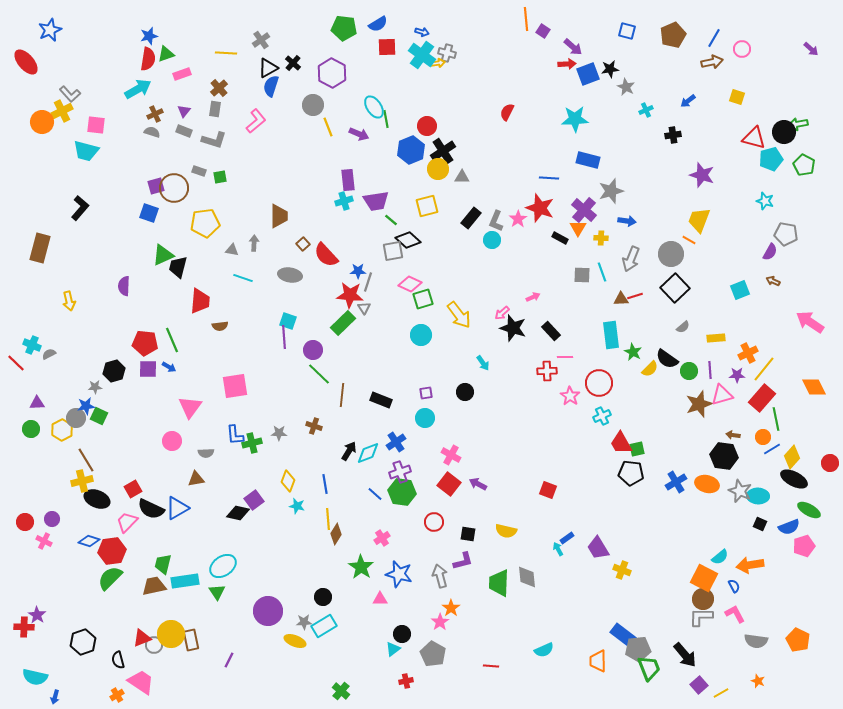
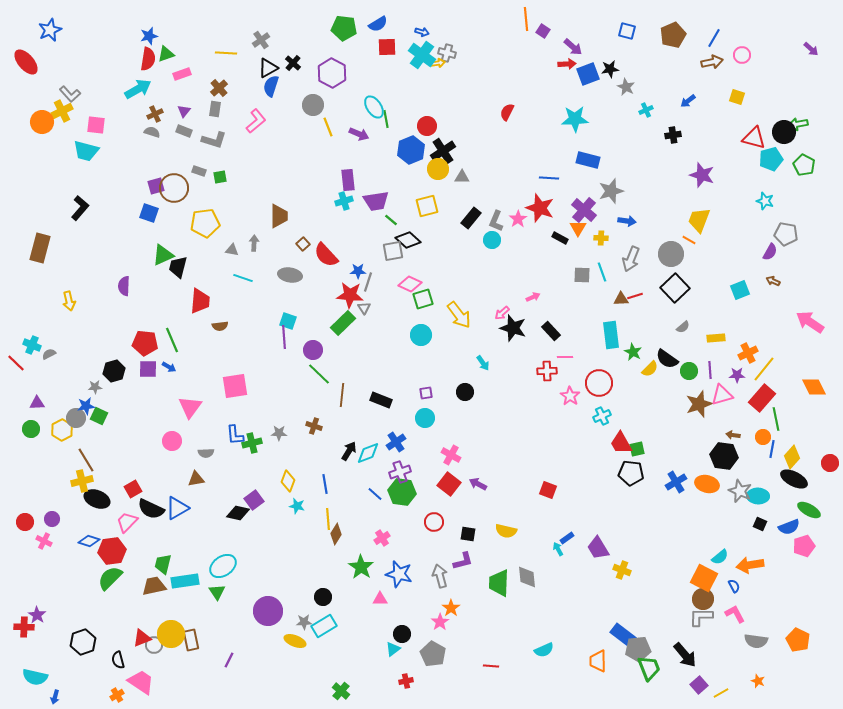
pink circle at (742, 49): moved 6 px down
blue line at (772, 449): rotated 48 degrees counterclockwise
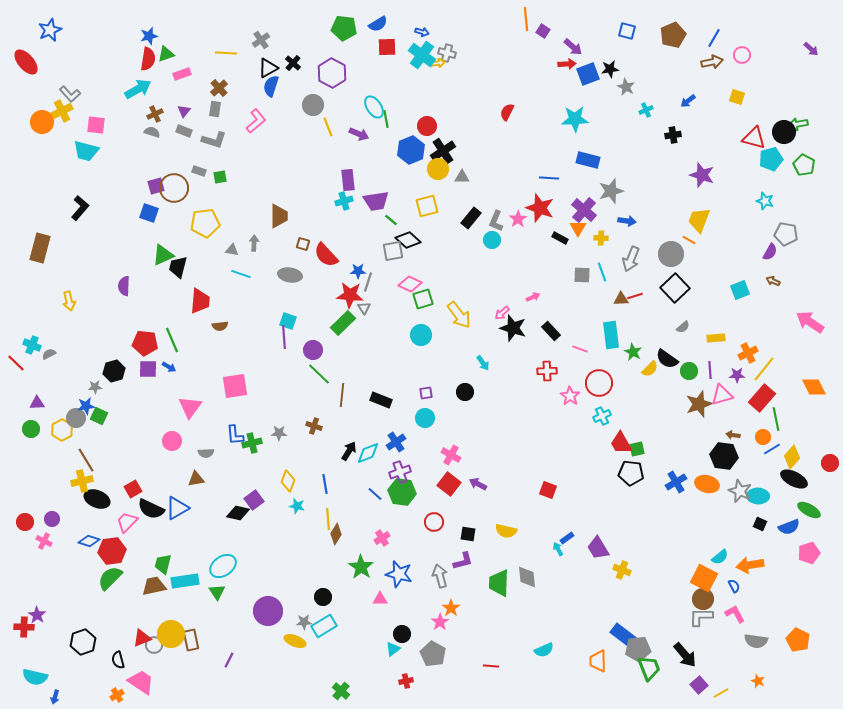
brown square at (303, 244): rotated 32 degrees counterclockwise
cyan line at (243, 278): moved 2 px left, 4 px up
pink line at (565, 357): moved 15 px right, 8 px up; rotated 21 degrees clockwise
blue line at (772, 449): rotated 48 degrees clockwise
pink pentagon at (804, 546): moved 5 px right, 7 px down
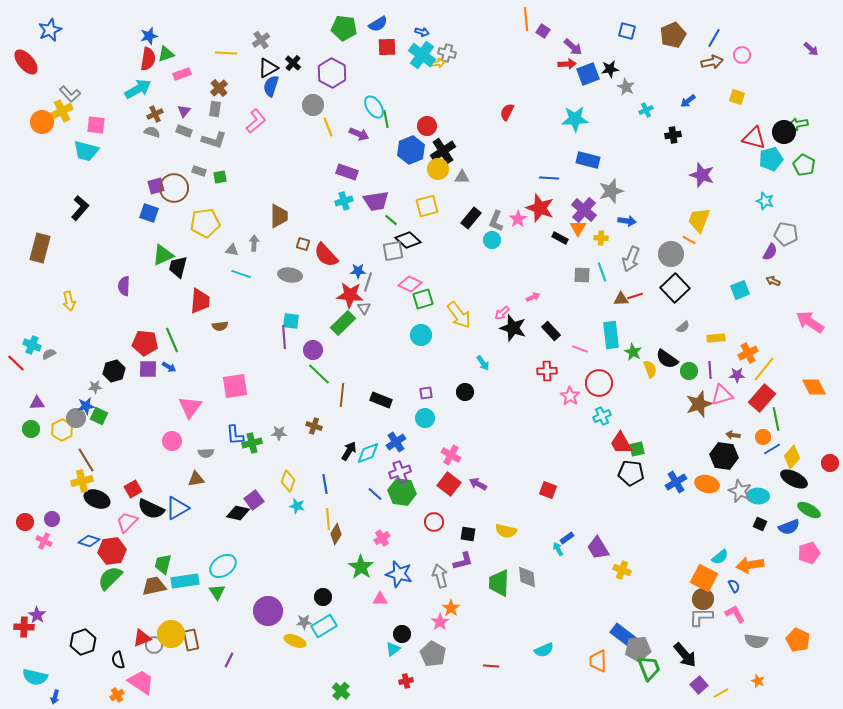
purple rectangle at (348, 180): moved 1 px left, 8 px up; rotated 65 degrees counterclockwise
cyan square at (288, 321): moved 3 px right; rotated 12 degrees counterclockwise
yellow semicircle at (650, 369): rotated 66 degrees counterclockwise
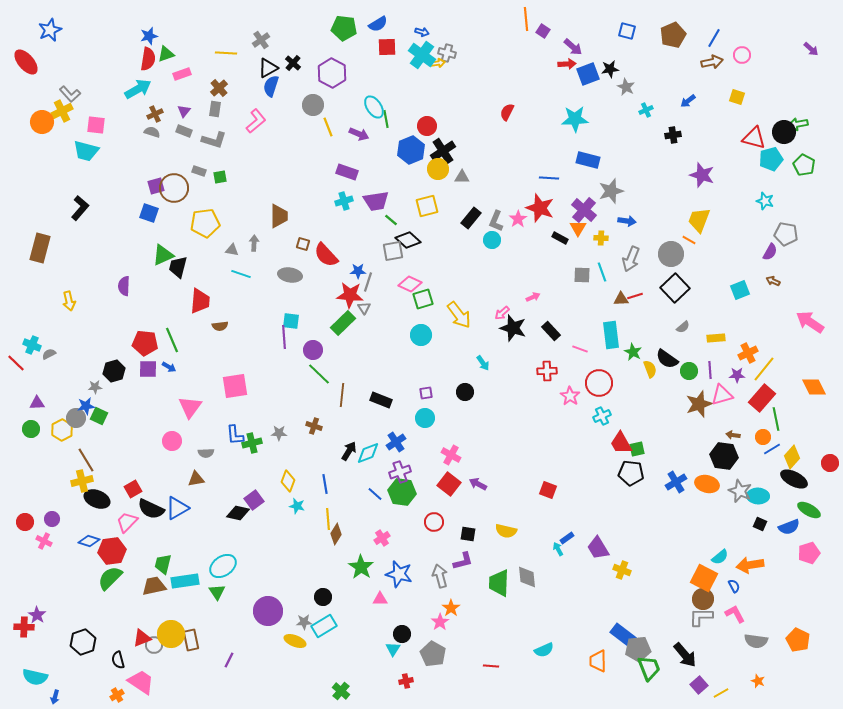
cyan triangle at (393, 649): rotated 21 degrees counterclockwise
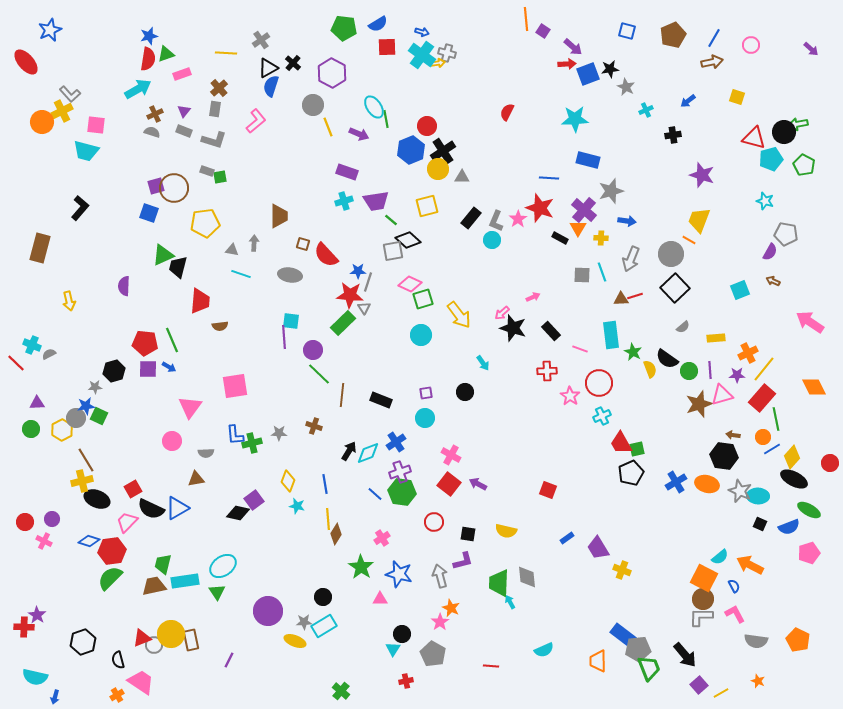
pink circle at (742, 55): moved 9 px right, 10 px up
gray rectangle at (199, 171): moved 8 px right
black pentagon at (631, 473): rotated 30 degrees counterclockwise
cyan arrow at (558, 549): moved 48 px left, 53 px down
orange arrow at (750, 565): rotated 36 degrees clockwise
orange star at (451, 608): rotated 12 degrees counterclockwise
